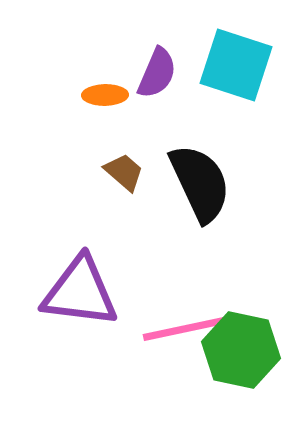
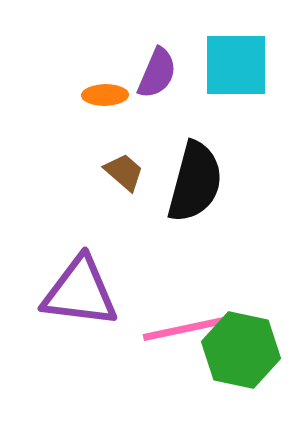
cyan square: rotated 18 degrees counterclockwise
black semicircle: moved 5 px left, 1 px up; rotated 40 degrees clockwise
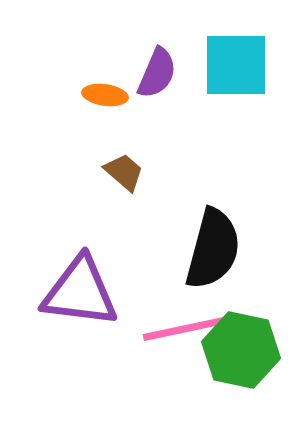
orange ellipse: rotated 9 degrees clockwise
black semicircle: moved 18 px right, 67 px down
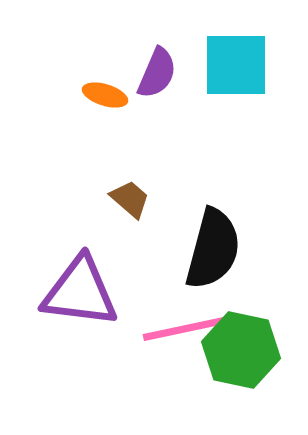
orange ellipse: rotated 9 degrees clockwise
brown trapezoid: moved 6 px right, 27 px down
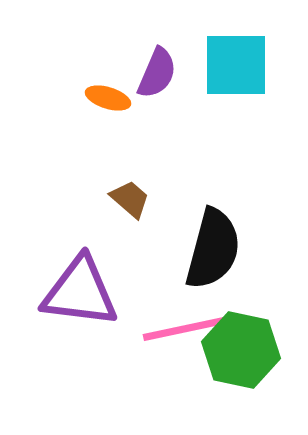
orange ellipse: moved 3 px right, 3 px down
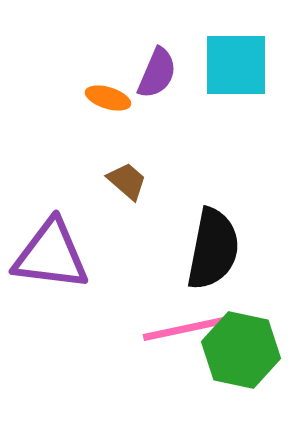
brown trapezoid: moved 3 px left, 18 px up
black semicircle: rotated 4 degrees counterclockwise
purple triangle: moved 29 px left, 37 px up
